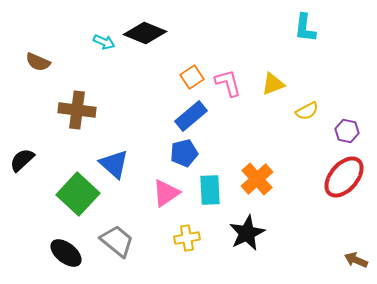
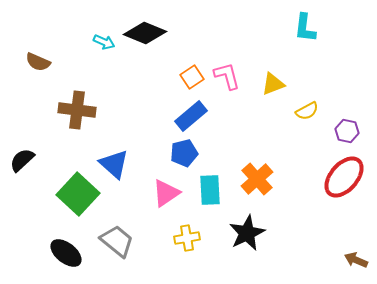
pink L-shape: moved 1 px left, 7 px up
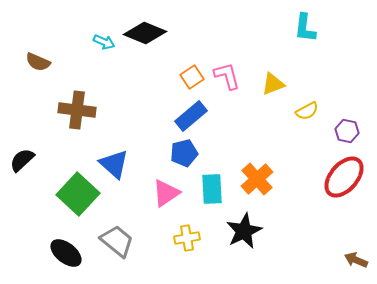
cyan rectangle: moved 2 px right, 1 px up
black star: moved 3 px left, 2 px up
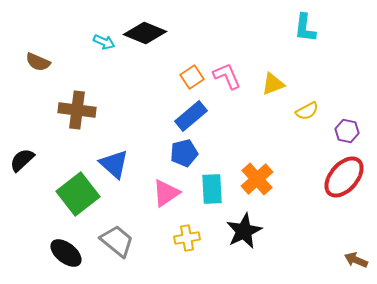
pink L-shape: rotated 8 degrees counterclockwise
green square: rotated 9 degrees clockwise
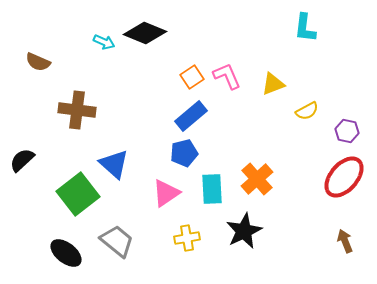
brown arrow: moved 11 px left, 19 px up; rotated 45 degrees clockwise
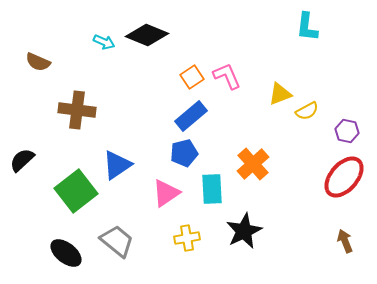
cyan L-shape: moved 2 px right, 1 px up
black diamond: moved 2 px right, 2 px down
yellow triangle: moved 7 px right, 10 px down
blue triangle: moved 3 px right, 1 px down; rotated 44 degrees clockwise
orange cross: moved 4 px left, 15 px up
green square: moved 2 px left, 3 px up
